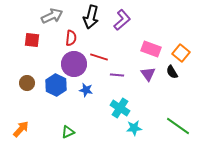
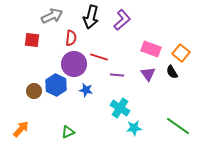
brown circle: moved 7 px right, 8 px down
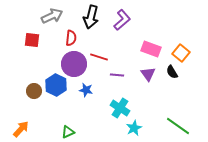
cyan star: rotated 21 degrees counterclockwise
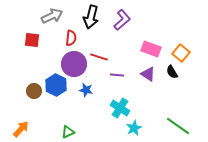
purple triangle: rotated 21 degrees counterclockwise
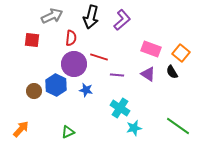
cyan star: rotated 14 degrees clockwise
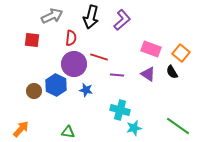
cyan cross: moved 2 px down; rotated 18 degrees counterclockwise
green triangle: rotated 32 degrees clockwise
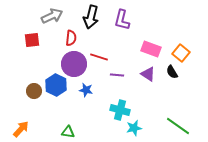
purple L-shape: rotated 145 degrees clockwise
red square: rotated 14 degrees counterclockwise
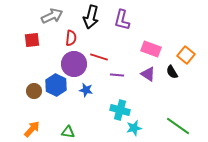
orange square: moved 5 px right, 2 px down
orange arrow: moved 11 px right
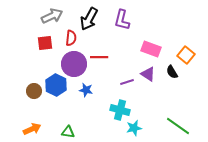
black arrow: moved 2 px left, 2 px down; rotated 15 degrees clockwise
red square: moved 13 px right, 3 px down
red line: rotated 18 degrees counterclockwise
purple line: moved 10 px right, 7 px down; rotated 24 degrees counterclockwise
orange arrow: rotated 24 degrees clockwise
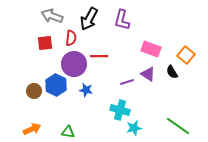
gray arrow: rotated 135 degrees counterclockwise
red line: moved 1 px up
